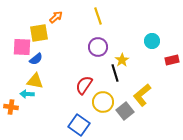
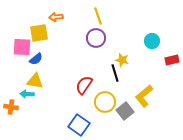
orange arrow: rotated 144 degrees counterclockwise
purple circle: moved 2 px left, 9 px up
yellow star: rotated 24 degrees counterclockwise
yellow L-shape: moved 2 px right, 1 px down
yellow circle: moved 2 px right
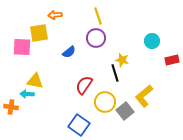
orange arrow: moved 1 px left, 2 px up
blue semicircle: moved 33 px right, 7 px up
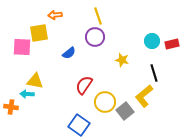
purple circle: moved 1 px left, 1 px up
blue semicircle: moved 1 px down
red rectangle: moved 16 px up
black line: moved 39 px right
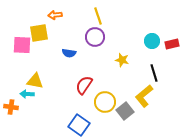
pink square: moved 2 px up
blue semicircle: rotated 48 degrees clockwise
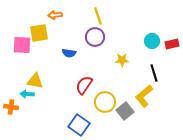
yellow star: rotated 16 degrees counterclockwise
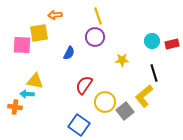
blue semicircle: rotated 72 degrees counterclockwise
orange cross: moved 4 px right
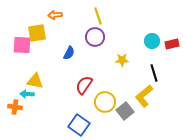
yellow square: moved 2 px left
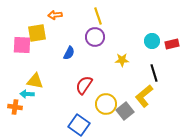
yellow circle: moved 1 px right, 2 px down
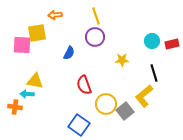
yellow line: moved 2 px left
red semicircle: rotated 54 degrees counterclockwise
